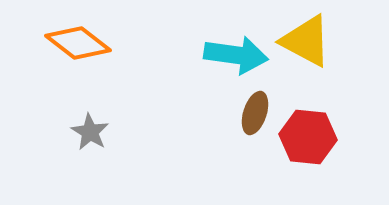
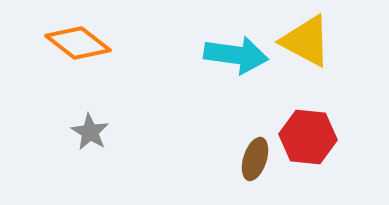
brown ellipse: moved 46 px down
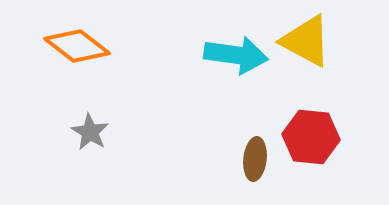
orange diamond: moved 1 px left, 3 px down
red hexagon: moved 3 px right
brown ellipse: rotated 12 degrees counterclockwise
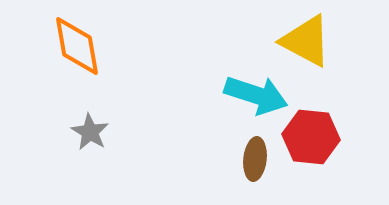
orange diamond: rotated 42 degrees clockwise
cyan arrow: moved 20 px right, 40 px down; rotated 10 degrees clockwise
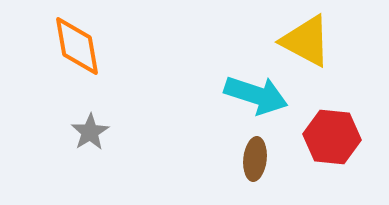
gray star: rotated 9 degrees clockwise
red hexagon: moved 21 px right
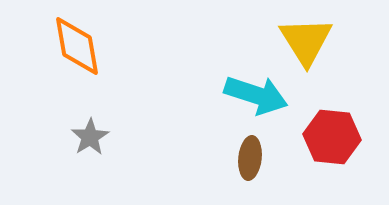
yellow triangle: rotated 30 degrees clockwise
gray star: moved 5 px down
brown ellipse: moved 5 px left, 1 px up
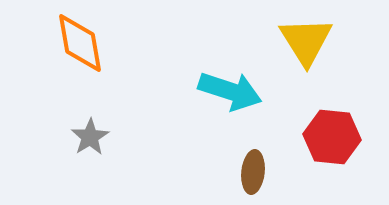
orange diamond: moved 3 px right, 3 px up
cyan arrow: moved 26 px left, 4 px up
brown ellipse: moved 3 px right, 14 px down
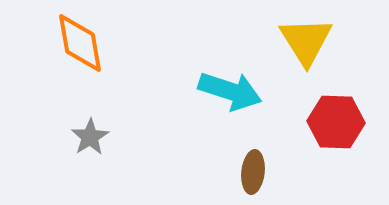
red hexagon: moved 4 px right, 15 px up; rotated 4 degrees counterclockwise
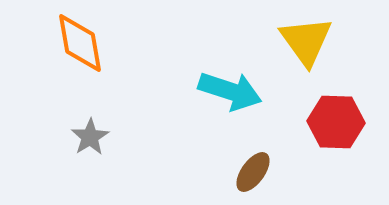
yellow triangle: rotated 4 degrees counterclockwise
brown ellipse: rotated 30 degrees clockwise
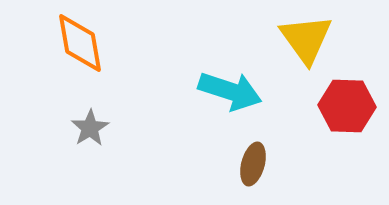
yellow triangle: moved 2 px up
red hexagon: moved 11 px right, 16 px up
gray star: moved 9 px up
brown ellipse: moved 8 px up; rotated 21 degrees counterclockwise
